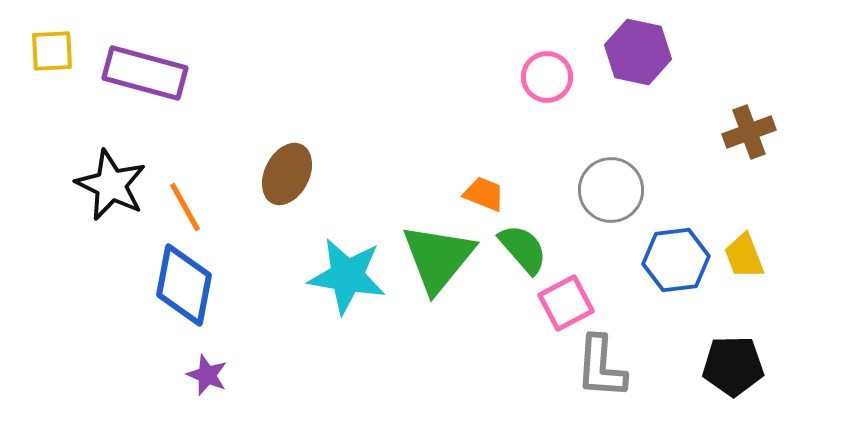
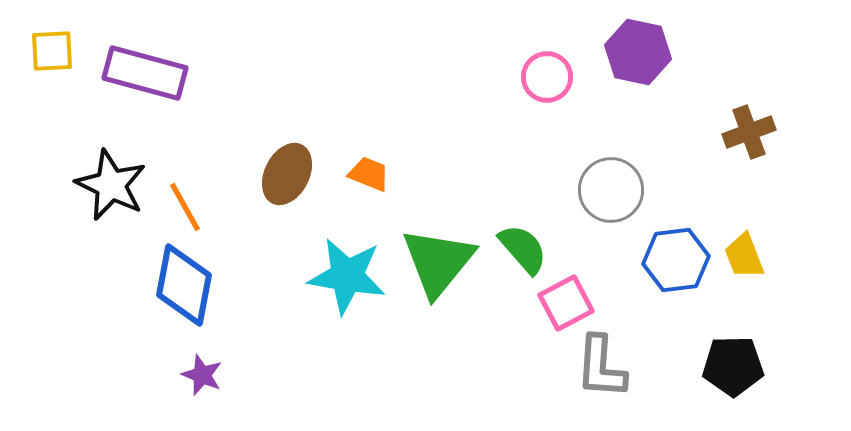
orange trapezoid: moved 115 px left, 20 px up
green triangle: moved 4 px down
purple star: moved 5 px left
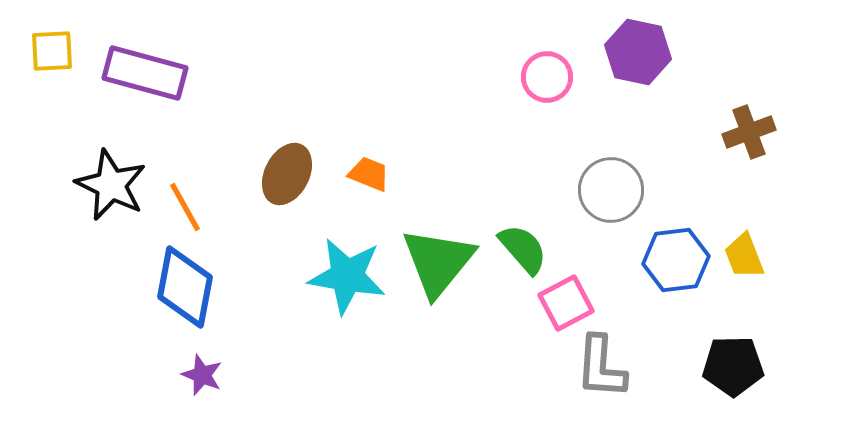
blue diamond: moved 1 px right, 2 px down
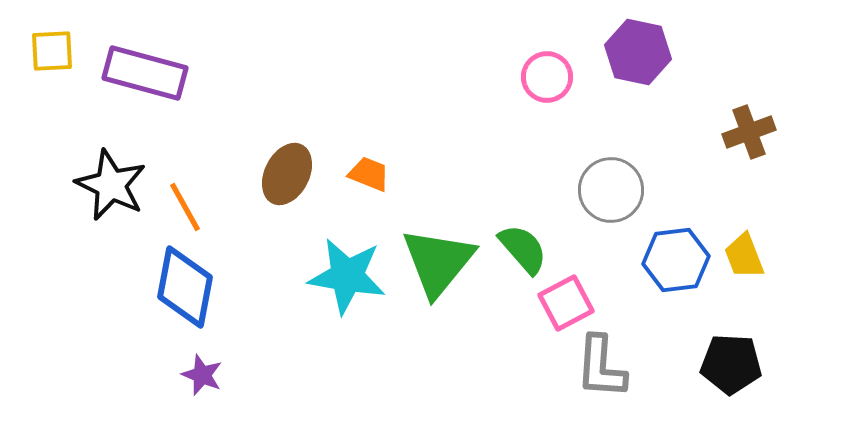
black pentagon: moved 2 px left, 2 px up; rotated 4 degrees clockwise
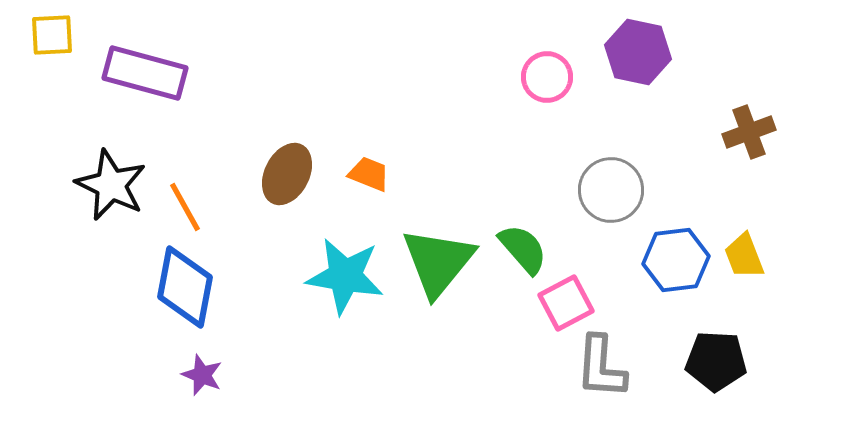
yellow square: moved 16 px up
cyan star: moved 2 px left
black pentagon: moved 15 px left, 3 px up
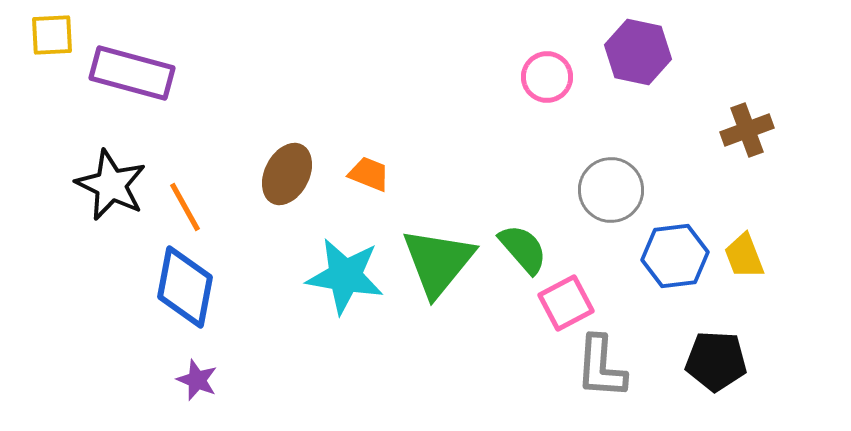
purple rectangle: moved 13 px left
brown cross: moved 2 px left, 2 px up
blue hexagon: moved 1 px left, 4 px up
purple star: moved 5 px left, 5 px down
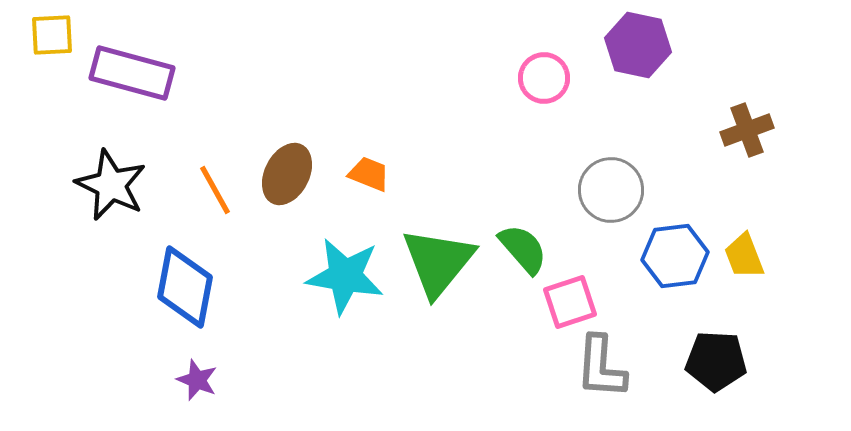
purple hexagon: moved 7 px up
pink circle: moved 3 px left, 1 px down
orange line: moved 30 px right, 17 px up
pink square: moved 4 px right, 1 px up; rotated 10 degrees clockwise
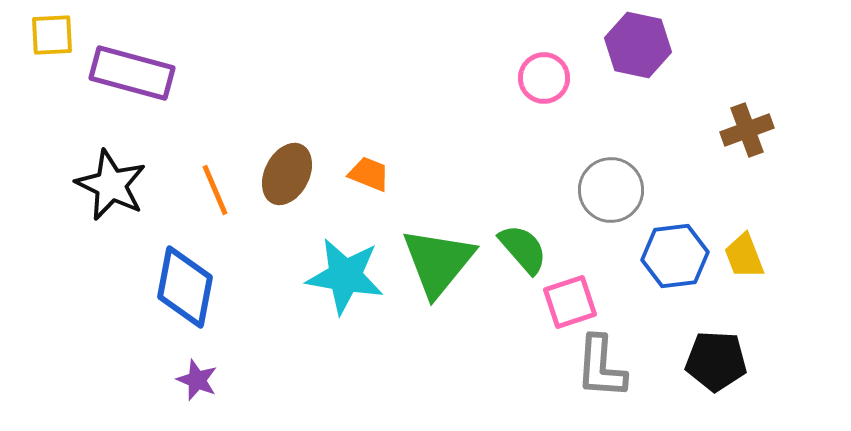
orange line: rotated 6 degrees clockwise
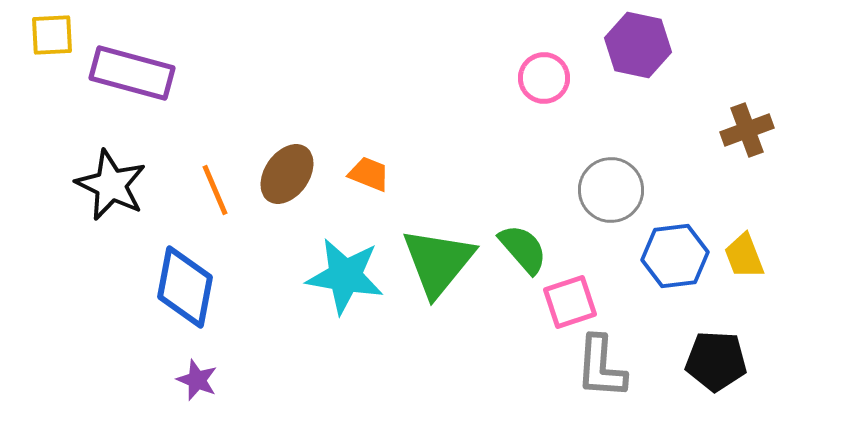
brown ellipse: rotated 8 degrees clockwise
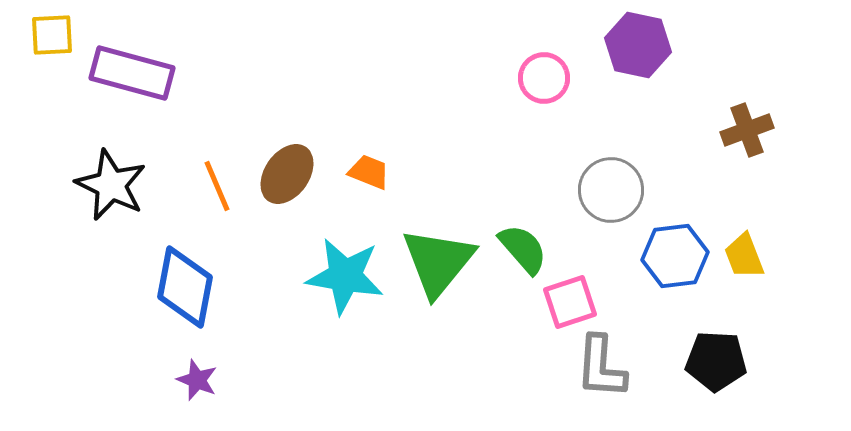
orange trapezoid: moved 2 px up
orange line: moved 2 px right, 4 px up
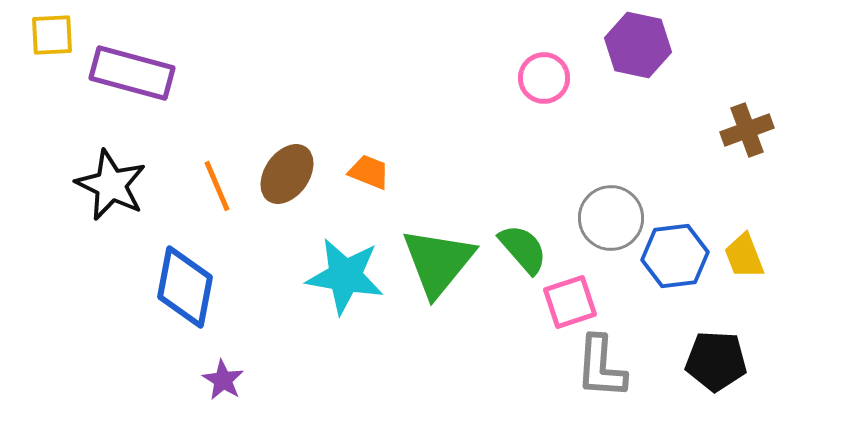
gray circle: moved 28 px down
purple star: moved 26 px right; rotated 9 degrees clockwise
